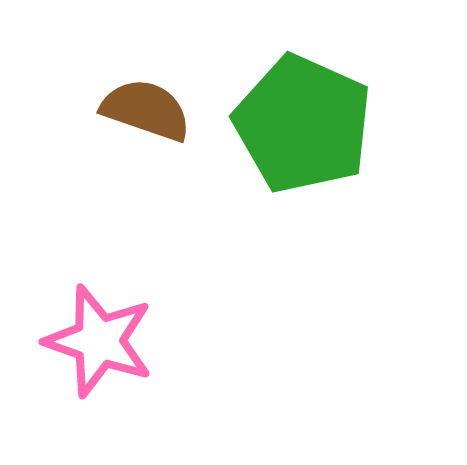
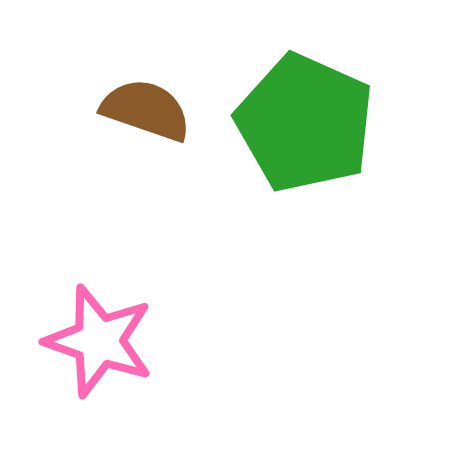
green pentagon: moved 2 px right, 1 px up
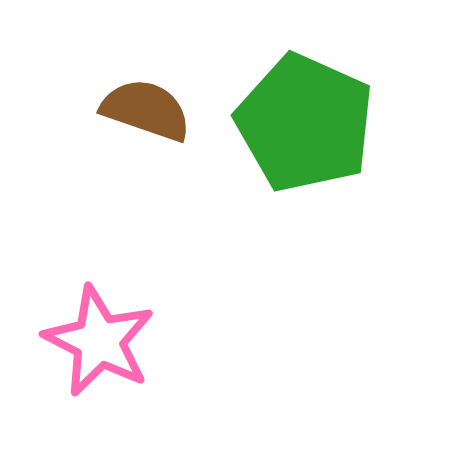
pink star: rotated 8 degrees clockwise
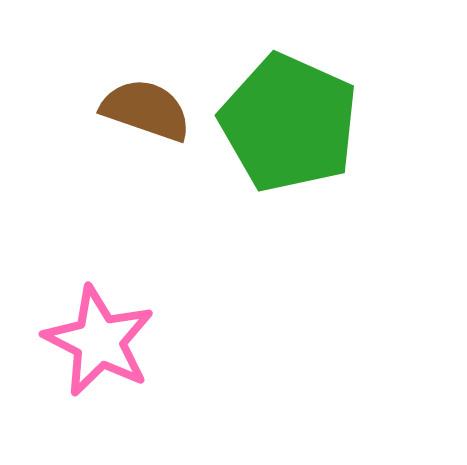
green pentagon: moved 16 px left
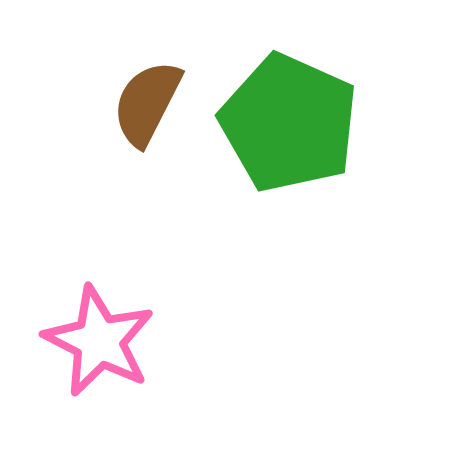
brown semicircle: moved 1 px right, 7 px up; rotated 82 degrees counterclockwise
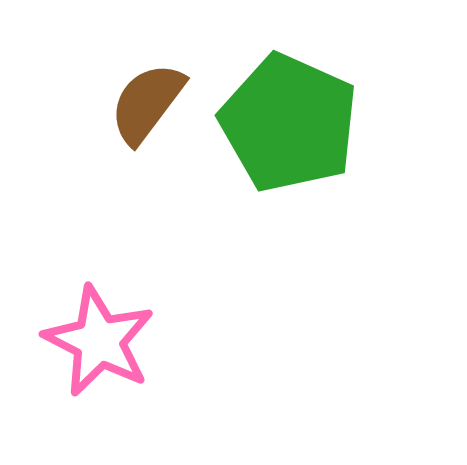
brown semicircle: rotated 10 degrees clockwise
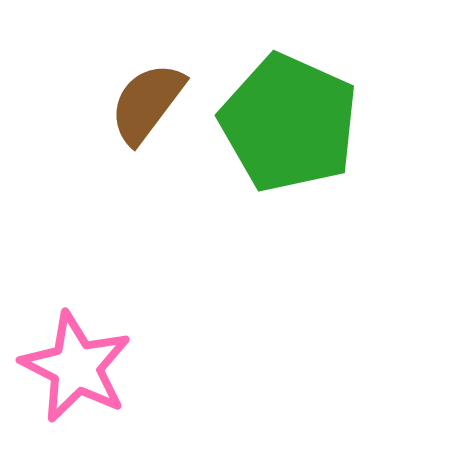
pink star: moved 23 px left, 26 px down
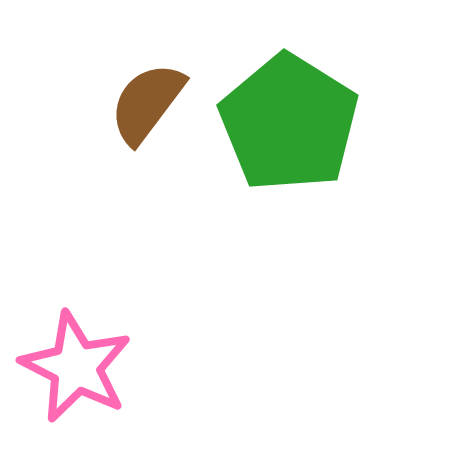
green pentagon: rotated 8 degrees clockwise
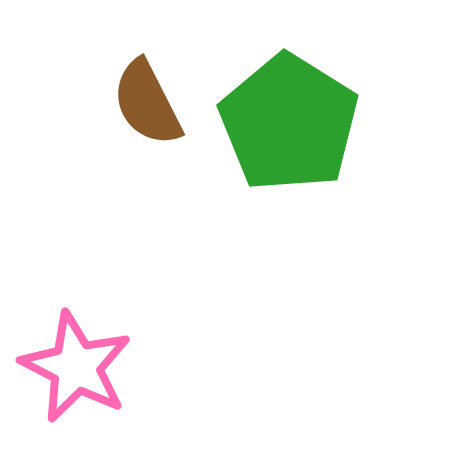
brown semicircle: rotated 64 degrees counterclockwise
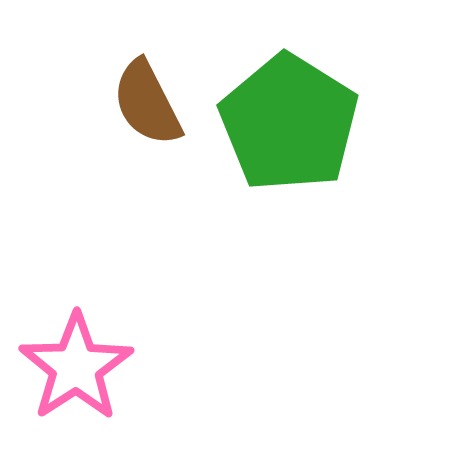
pink star: rotated 12 degrees clockwise
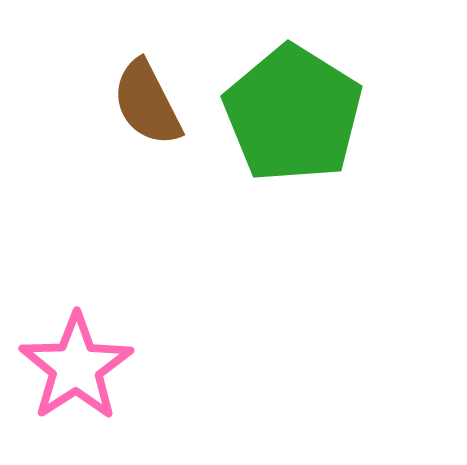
green pentagon: moved 4 px right, 9 px up
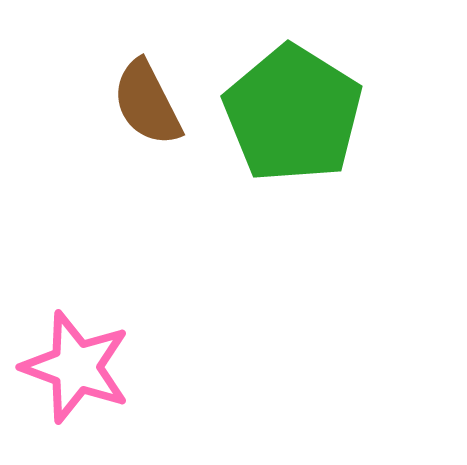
pink star: rotated 19 degrees counterclockwise
